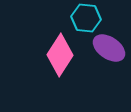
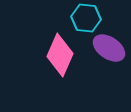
pink diamond: rotated 9 degrees counterclockwise
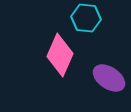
purple ellipse: moved 30 px down
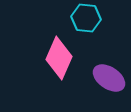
pink diamond: moved 1 px left, 3 px down
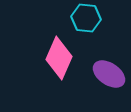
purple ellipse: moved 4 px up
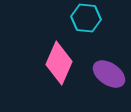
pink diamond: moved 5 px down
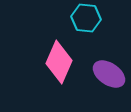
pink diamond: moved 1 px up
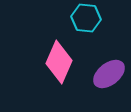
purple ellipse: rotated 72 degrees counterclockwise
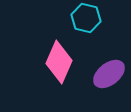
cyan hexagon: rotated 8 degrees clockwise
